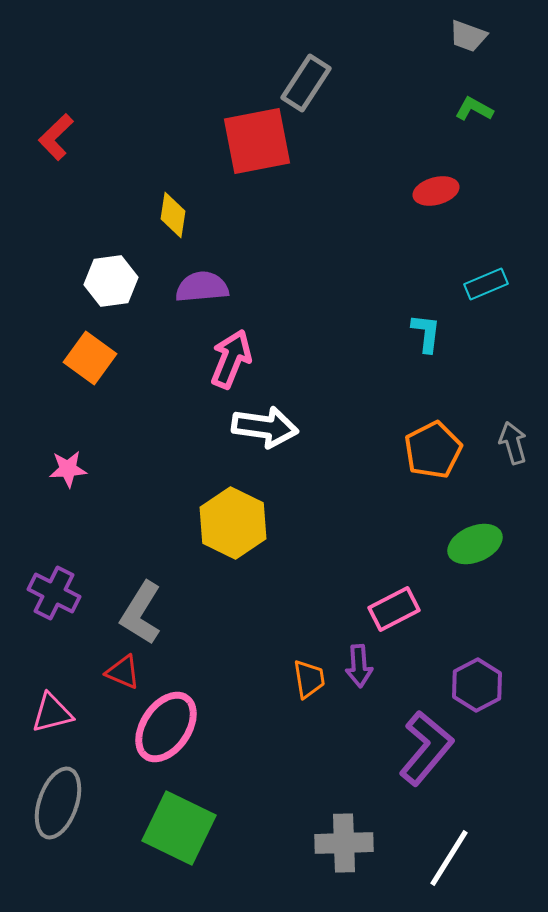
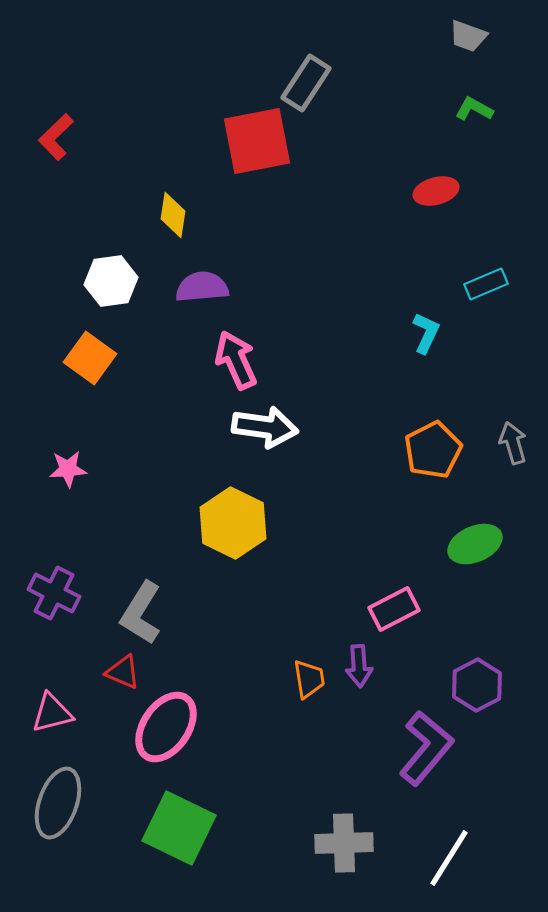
cyan L-shape: rotated 18 degrees clockwise
pink arrow: moved 5 px right, 1 px down; rotated 46 degrees counterclockwise
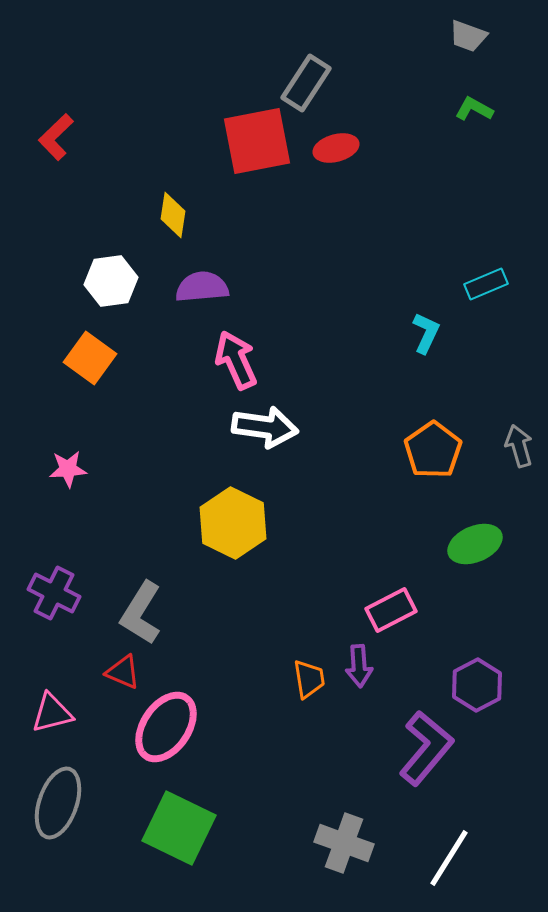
red ellipse: moved 100 px left, 43 px up
gray arrow: moved 6 px right, 3 px down
orange pentagon: rotated 8 degrees counterclockwise
pink rectangle: moved 3 px left, 1 px down
gray cross: rotated 22 degrees clockwise
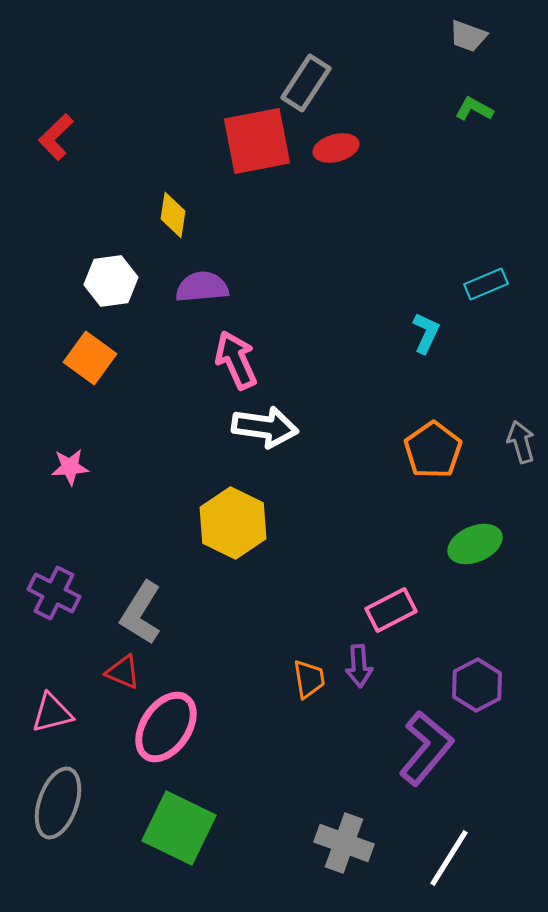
gray arrow: moved 2 px right, 4 px up
pink star: moved 2 px right, 2 px up
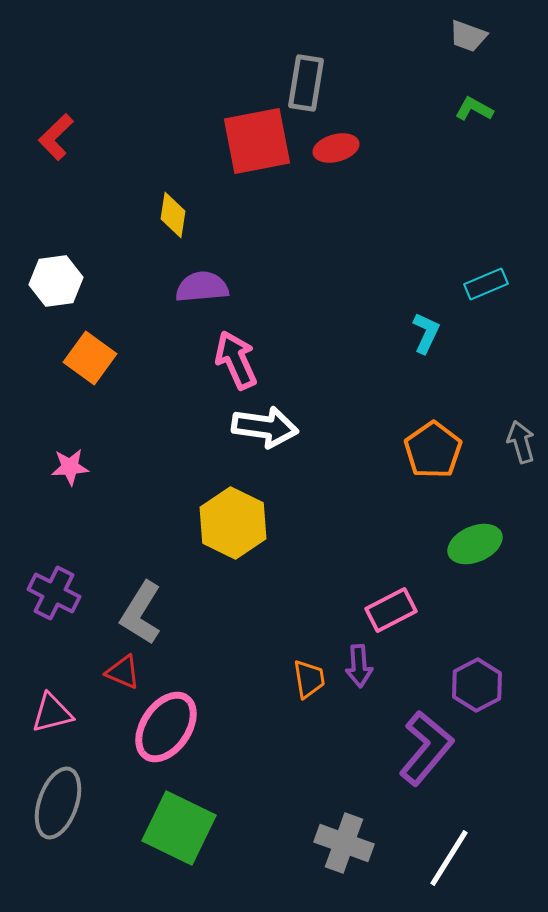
gray rectangle: rotated 24 degrees counterclockwise
white hexagon: moved 55 px left
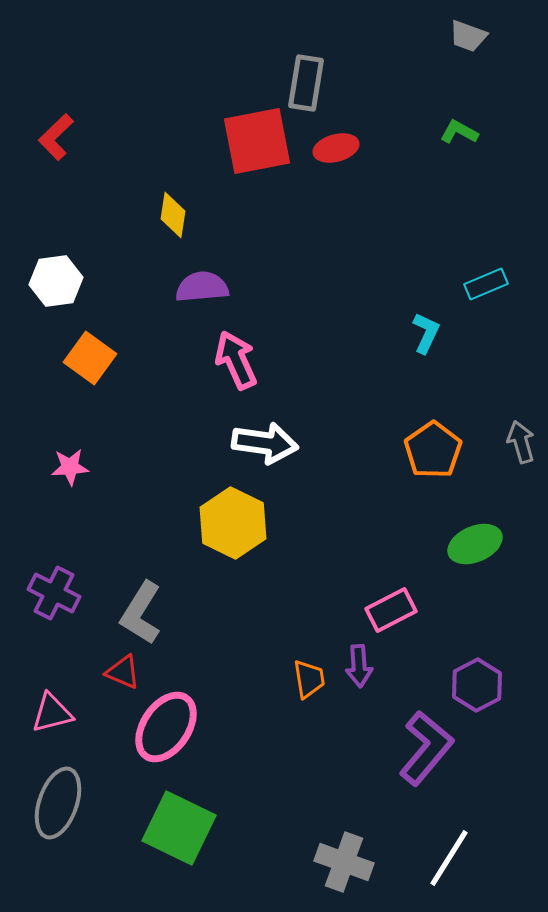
green L-shape: moved 15 px left, 23 px down
white arrow: moved 16 px down
gray cross: moved 19 px down
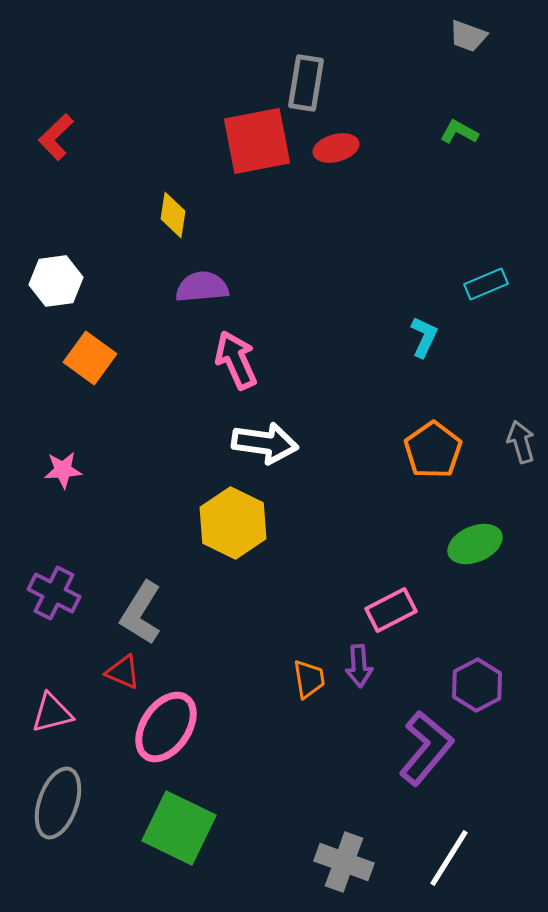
cyan L-shape: moved 2 px left, 4 px down
pink star: moved 7 px left, 3 px down
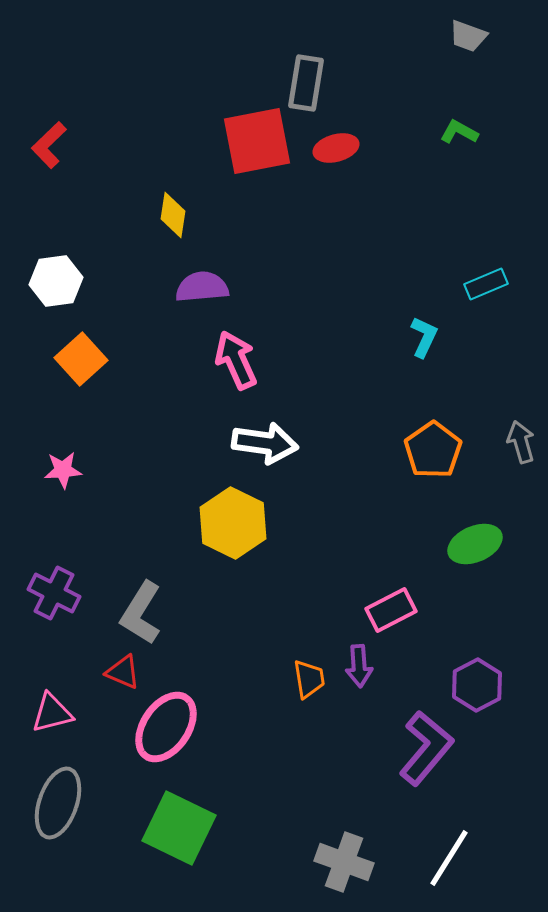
red L-shape: moved 7 px left, 8 px down
orange square: moved 9 px left, 1 px down; rotated 12 degrees clockwise
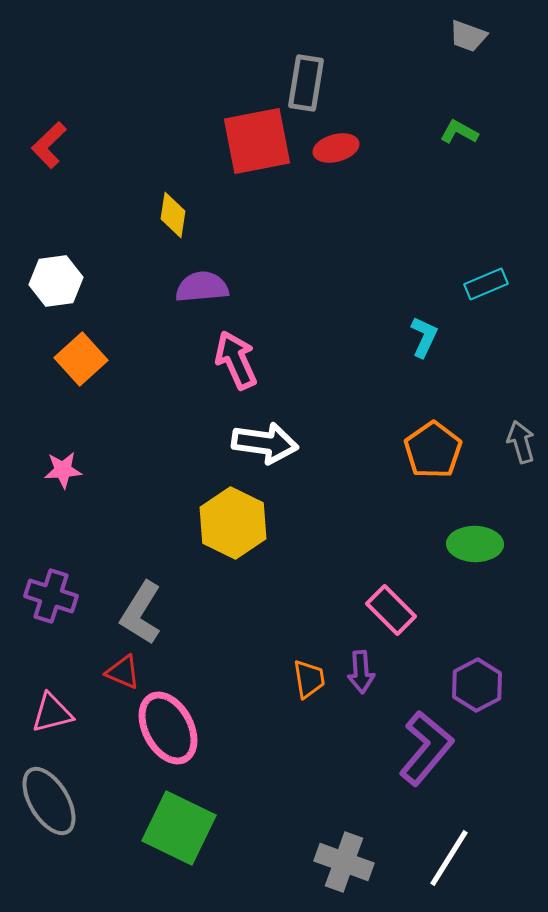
green ellipse: rotated 24 degrees clockwise
purple cross: moved 3 px left, 3 px down; rotated 9 degrees counterclockwise
pink rectangle: rotated 72 degrees clockwise
purple arrow: moved 2 px right, 6 px down
pink ellipse: moved 2 px right, 1 px down; rotated 62 degrees counterclockwise
gray ellipse: moved 9 px left, 2 px up; rotated 50 degrees counterclockwise
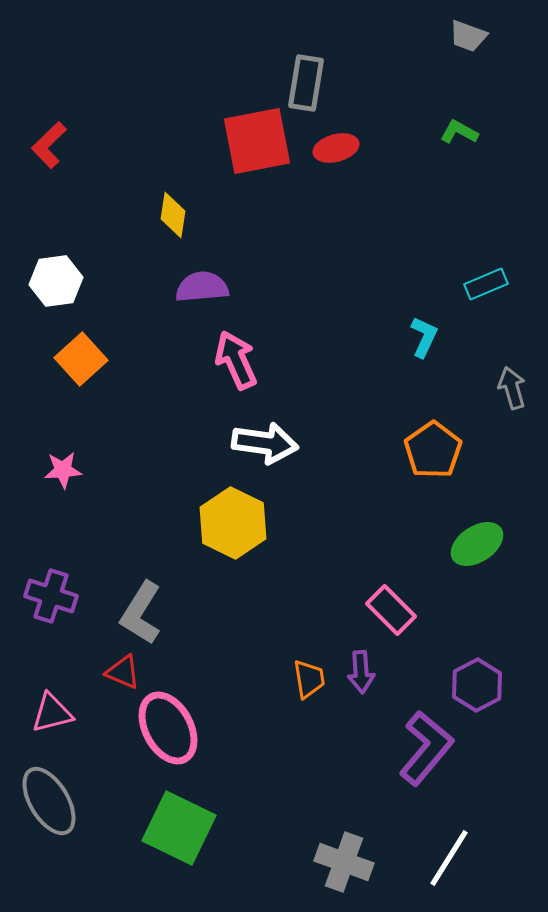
gray arrow: moved 9 px left, 54 px up
green ellipse: moved 2 px right; rotated 34 degrees counterclockwise
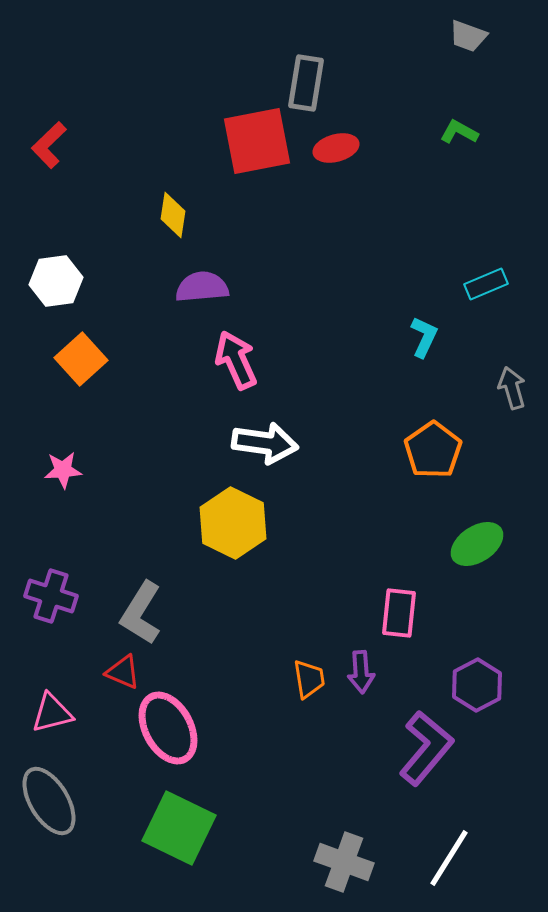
pink rectangle: moved 8 px right, 3 px down; rotated 51 degrees clockwise
